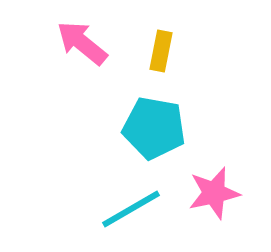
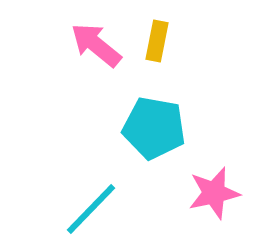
pink arrow: moved 14 px right, 2 px down
yellow rectangle: moved 4 px left, 10 px up
cyan line: moved 40 px left; rotated 16 degrees counterclockwise
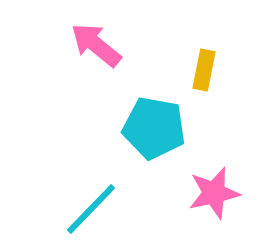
yellow rectangle: moved 47 px right, 29 px down
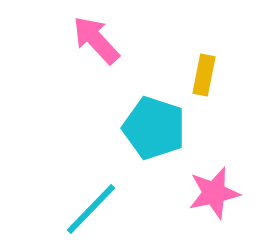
pink arrow: moved 5 px up; rotated 8 degrees clockwise
yellow rectangle: moved 5 px down
cyan pentagon: rotated 8 degrees clockwise
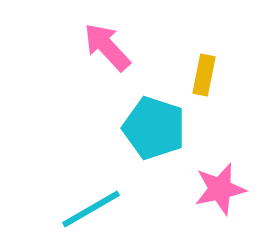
pink arrow: moved 11 px right, 7 px down
pink star: moved 6 px right, 4 px up
cyan line: rotated 16 degrees clockwise
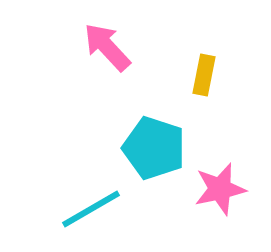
cyan pentagon: moved 20 px down
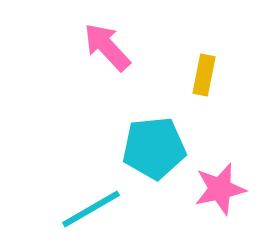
cyan pentagon: rotated 24 degrees counterclockwise
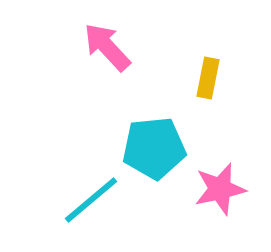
yellow rectangle: moved 4 px right, 3 px down
cyan line: moved 9 px up; rotated 10 degrees counterclockwise
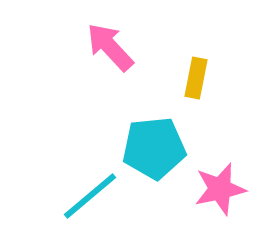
pink arrow: moved 3 px right
yellow rectangle: moved 12 px left
cyan line: moved 1 px left, 4 px up
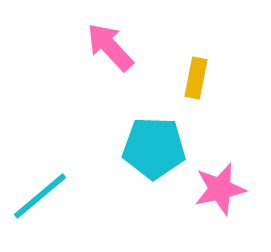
cyan pentagon: rotated 8 degrees clockwise
cyan line: moved 50 px left
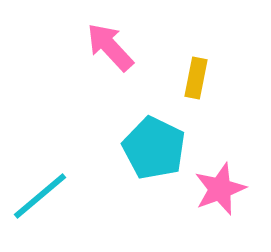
cyan pentagon: rotated 24 degrees clockwise
pink star: rotated 8 degrees counterclockwise
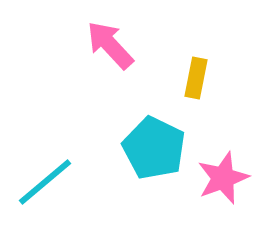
pink arrow: moved 2 px up
pink star: moved 3 px right, 11 px up
cyan line: moved 5 px right, 14 px up
